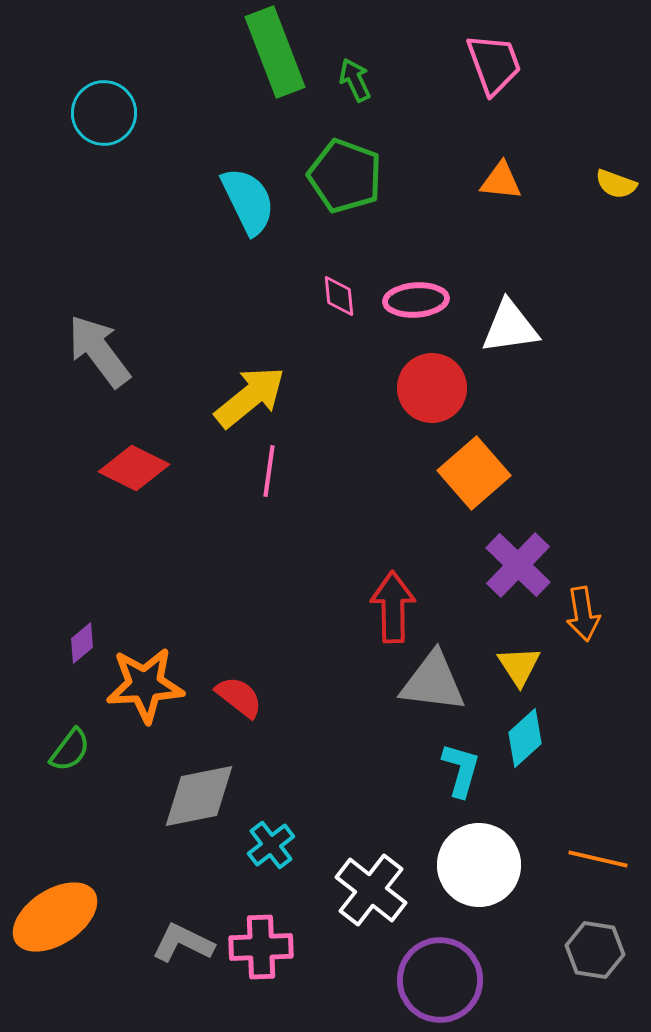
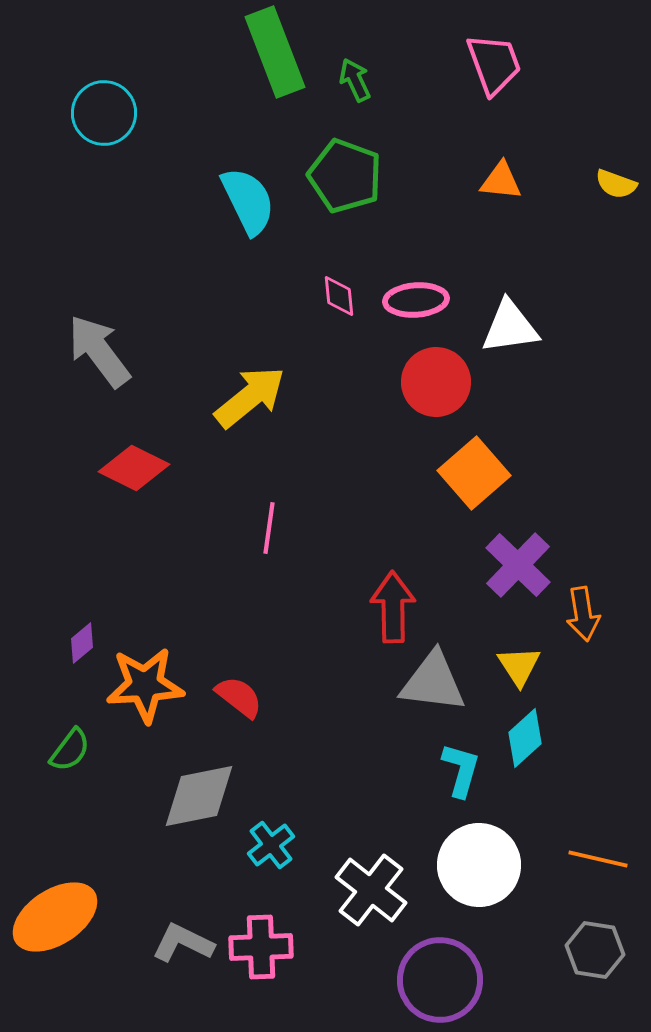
red circle: moved 4 px right, 6 px up
pink line: moved 57 px down
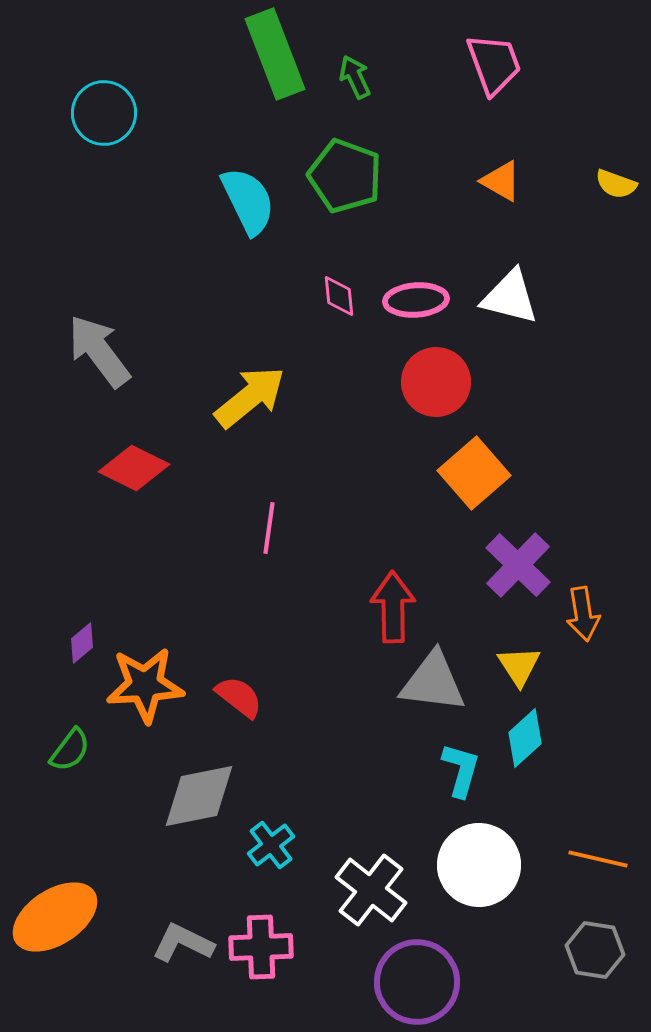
green rectangle: moved 2 px down
green arrow: moved 3 px up
orange triangle: rotated 24 degrees clockwise
white triangle: moved 30 px up; rotated 22 degrees clockwise
purple circle: moved 23 px left, 2 px down
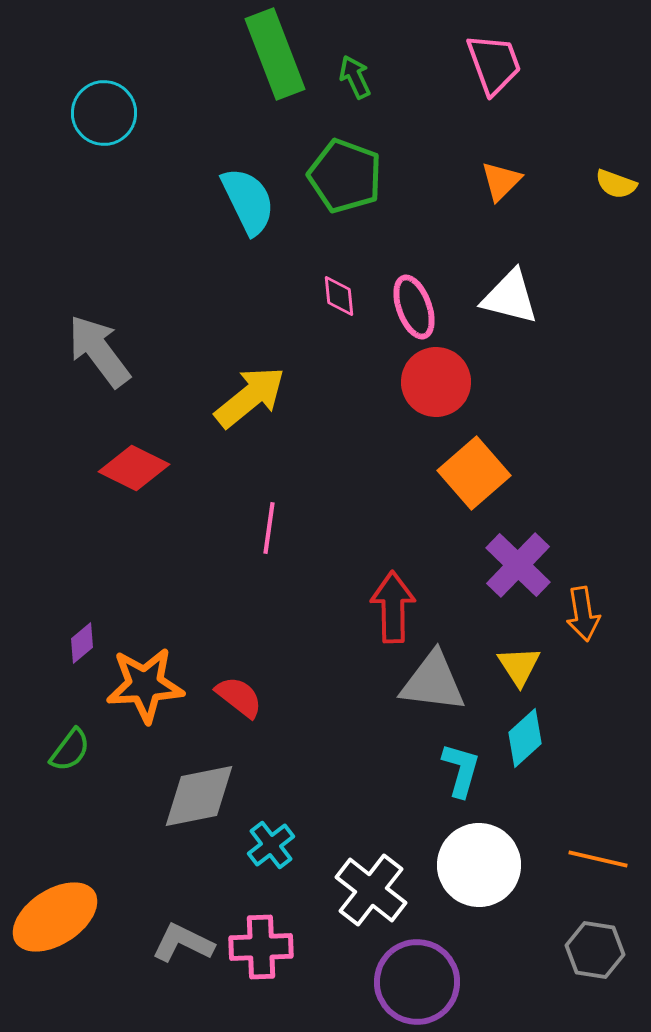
orange triangle: rotated 45 degrees clockwise
pink ellipse: moved 2 px left, 7 px down; rotated 74 degrees clockwise
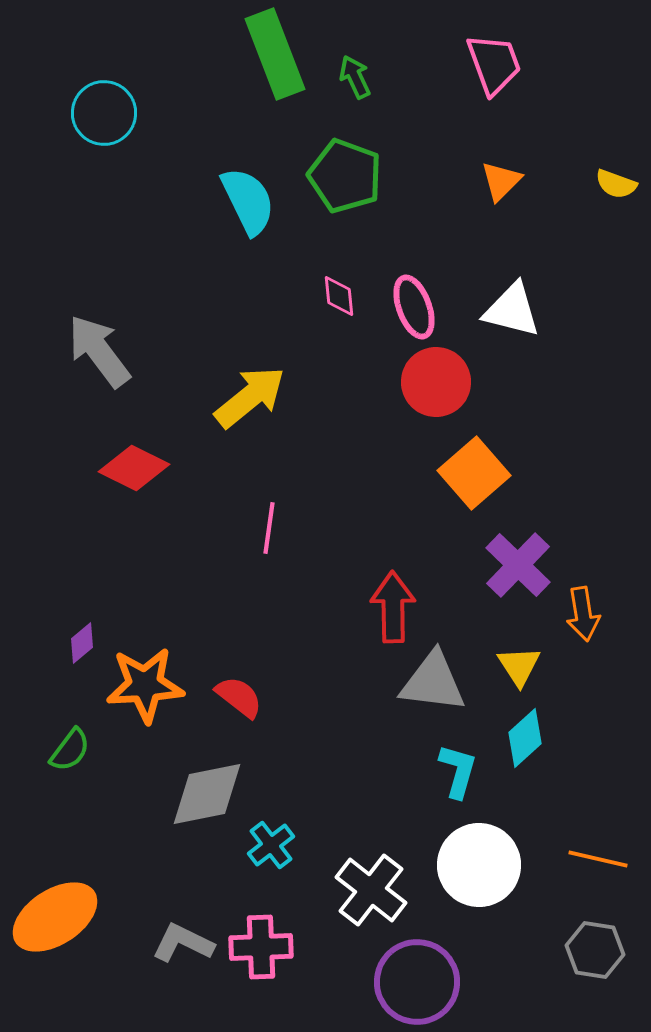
white triangle: moved 2 px right, 13 px down
cyan L-shape: moved 3 px left, 1 px down
gray diamond: moved 8 px right, 2 px up
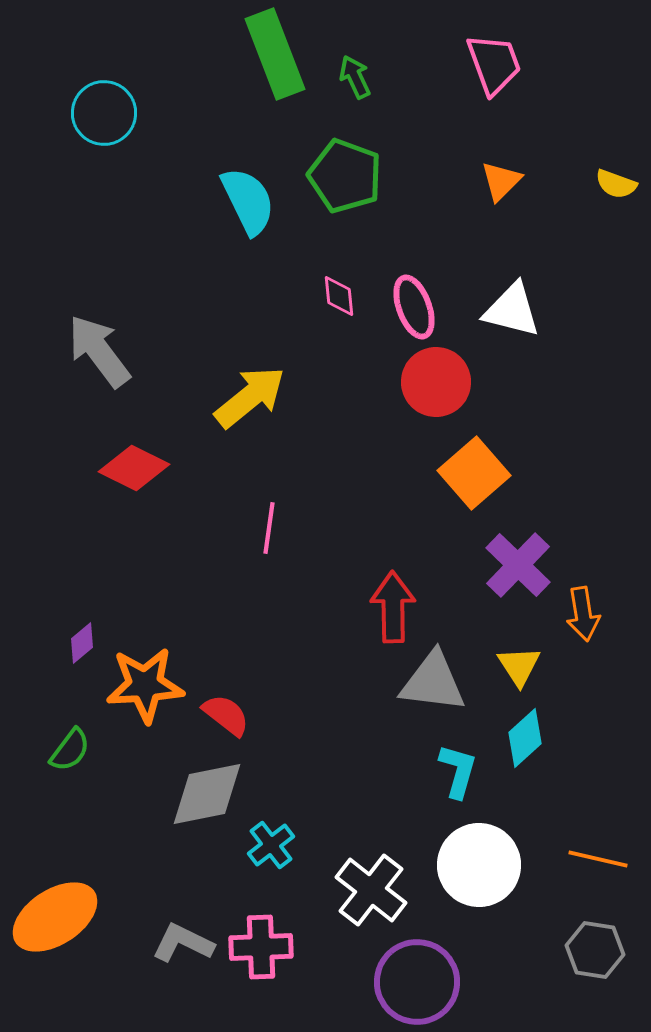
red semicircle: moved 13 px left, 18 px down
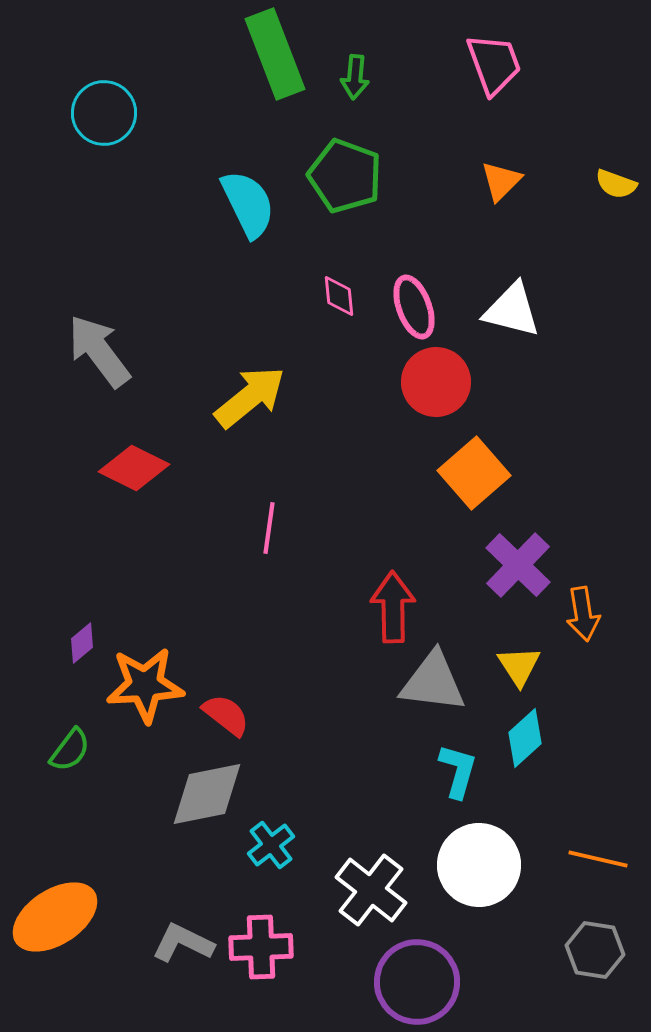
green arrow: rotated 150 degrees counterclockwise
cyan semicircle: moved 3 px down
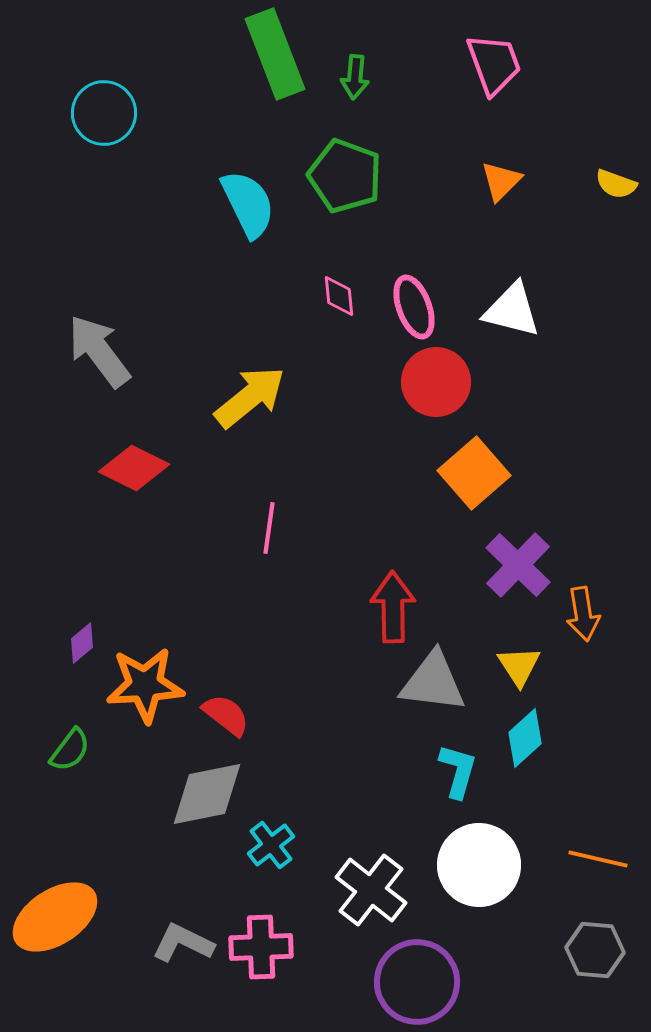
gray hexagon: rotated 4 degrees counterclockwise
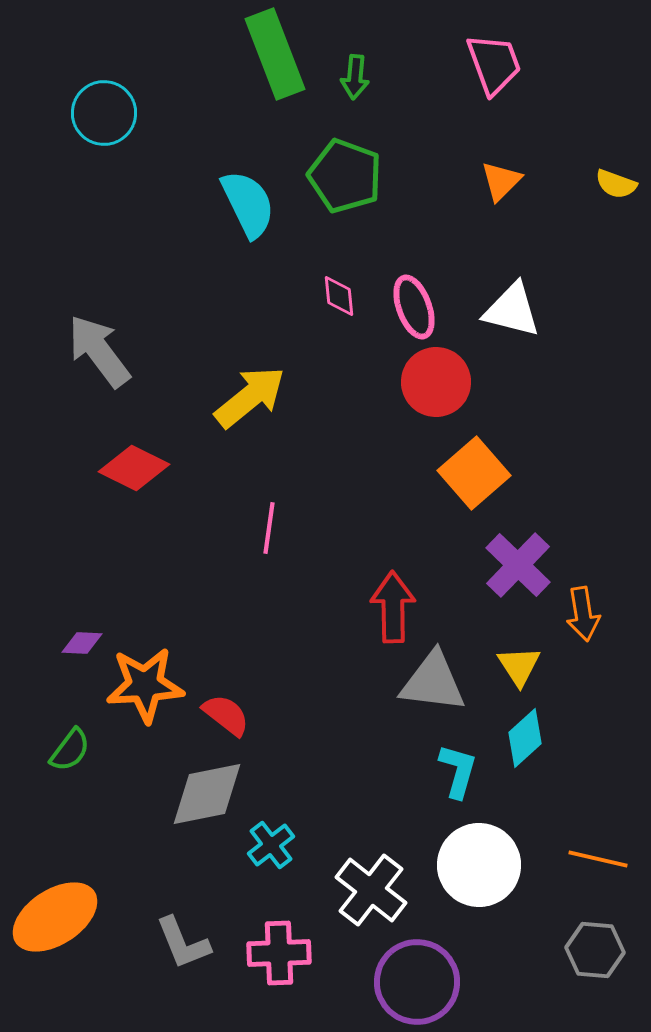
purple diamond: rotated 42 degrees clockwise
gray L-shape: rotated 138 degrees counterclockwise
pink cross: moved 18 px right, 6 px down
